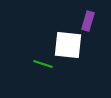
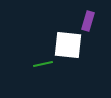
green line: rotated 30 degrees counterclockwise
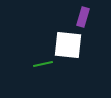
purple rectangle: moved 5 px left, 4 px up
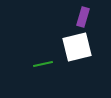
white square: moved 9 px right, 2 px down; rotated 20 degrees counterclockwise
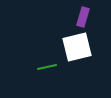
green line: moved 4 px right, 3 px down
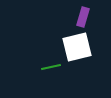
green line: moved 4 px right
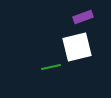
purple rectangle: rotated 54 degrees clockwise
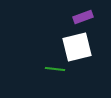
green line: moved 4 px right, 2 px down; rotated 18 degrees clockwise
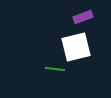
white square: moved 1 px left
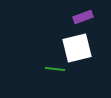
white square: moved 1 px right, 1 px down
